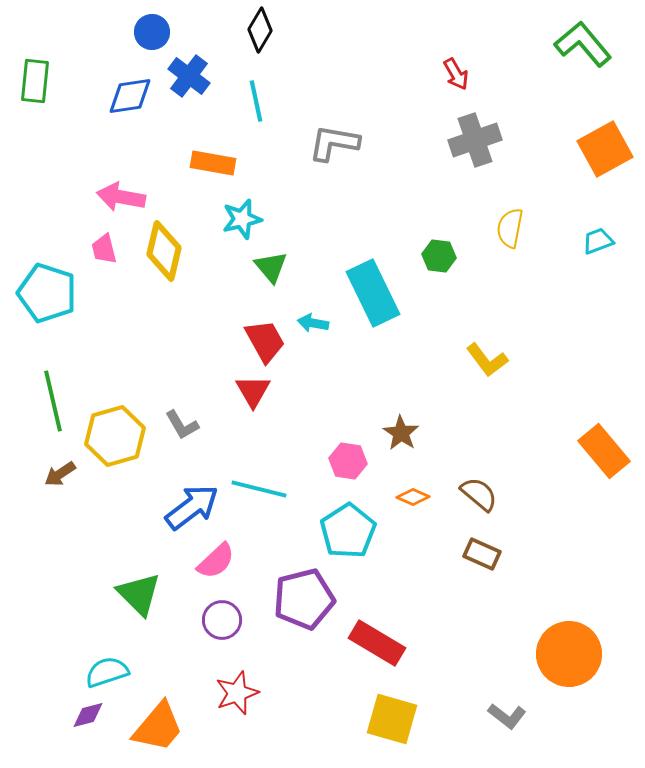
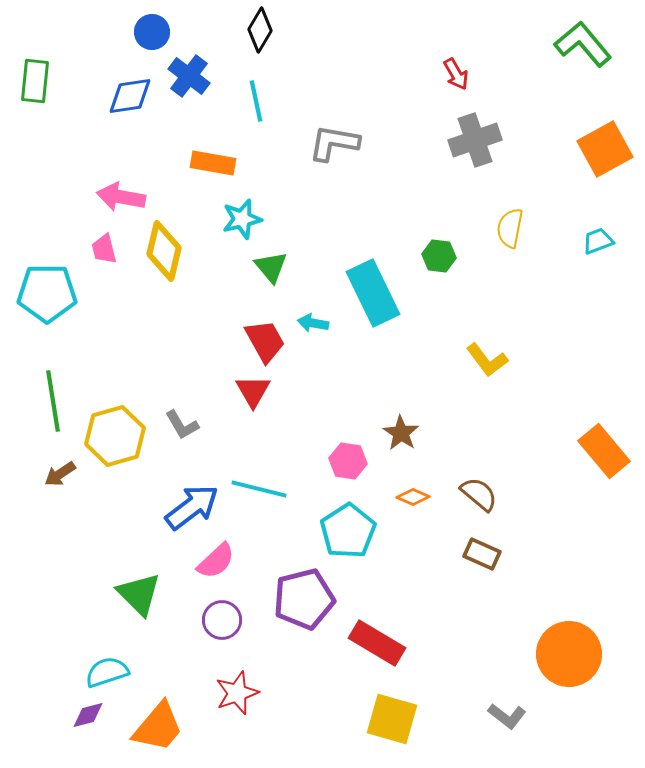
cyan pentagon at (47, 293): rotated 18 degrees counterclockwise
green line at (53, 401): rotated 4 degrees clockwise
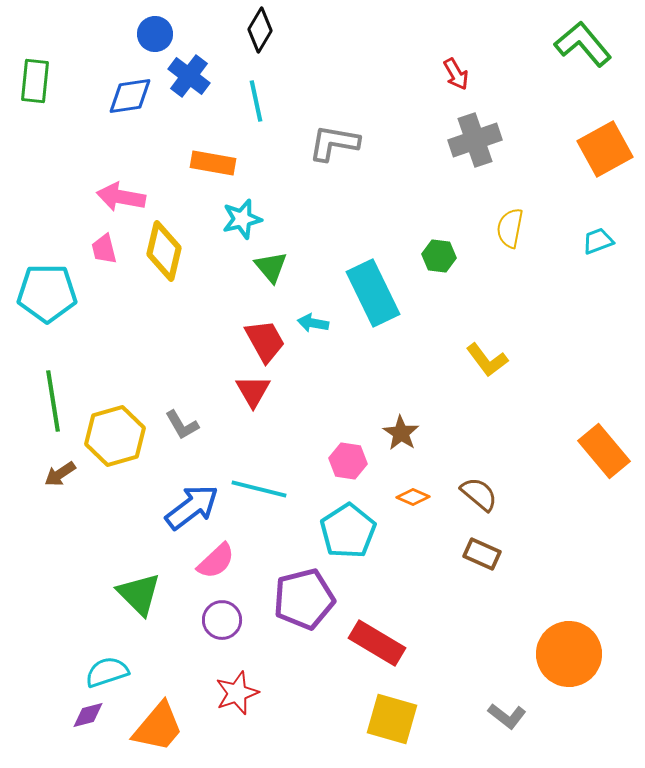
blue circle at (152, 32): moved 3 px right, 2 px down
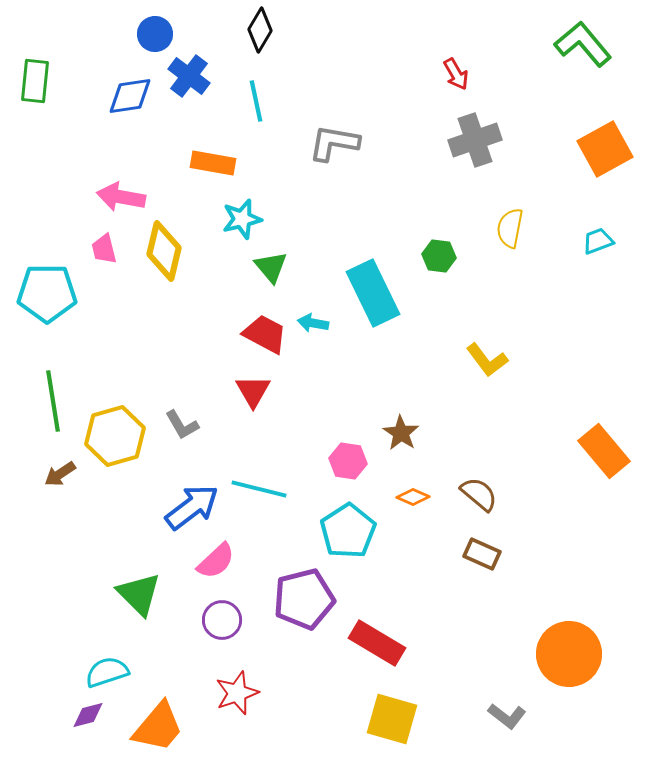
red trapezoid at (265, 341): moved 7 px up; rotated 33 degrees counterclockwise
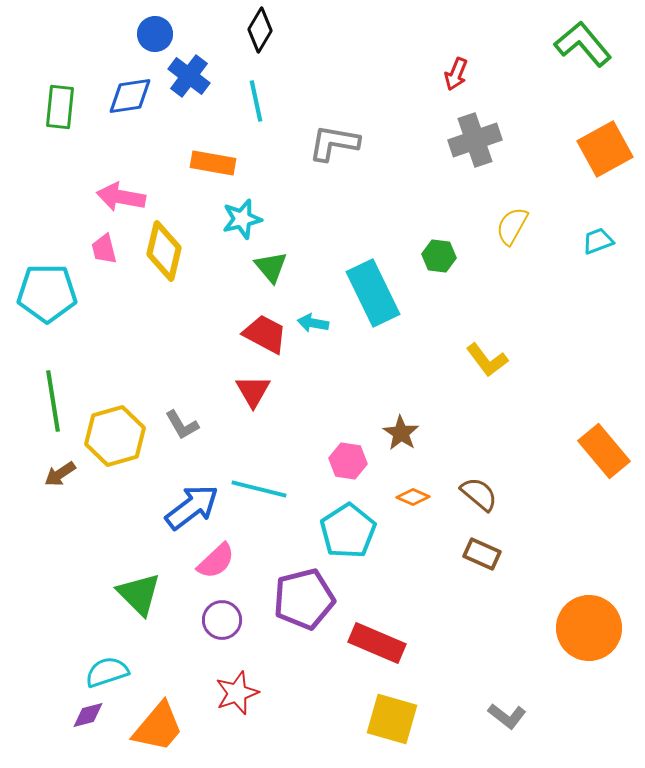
red arrow at (456, 74): rotated 52 degrees clockwise
green rectangle at (35, 81): moved 25 px right, 26 px down
yellow semicircle at (510, 228): moved 2 px right, 2 px up; rotated 18 degrees clockwise
red rectangle at (377, 643): rotated 8 degrees counterclockwise
orange circle at (569, 654): moved 20 px right, 26 px up
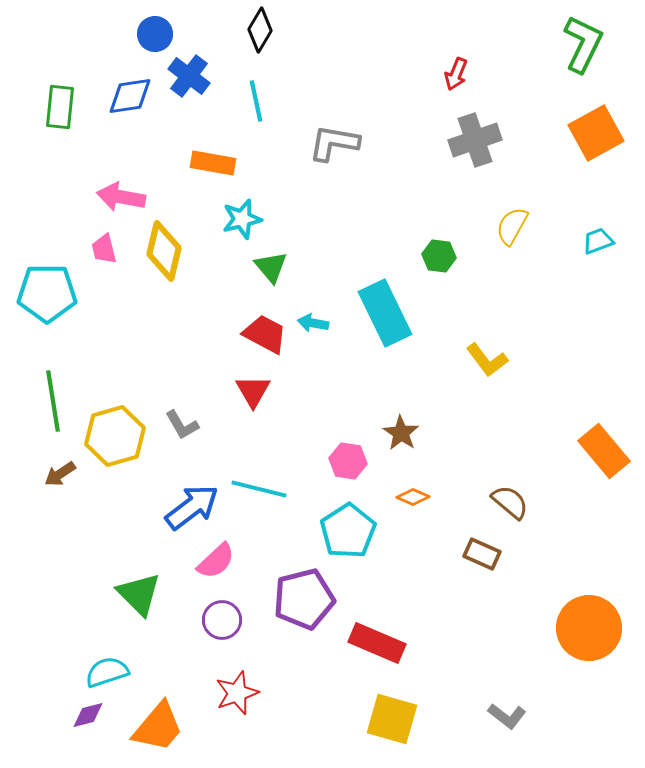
green L-shape at (583, 44): rotated 66 degrees clockwise
orange square at (605, 149): moved 9 px left, 16 px up
cyan rectangle at (373, 293): moved 12 px right, 20 px down
brown semicircle at (479, 494): moved 31 px right, 8 px down
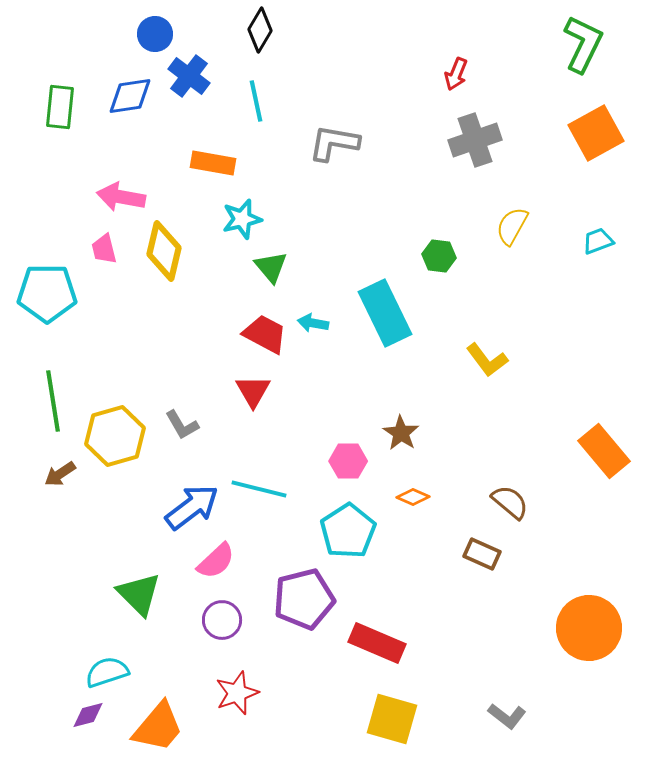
pink hexagon at (348, 461): rotated 9 degrees counterclockwise
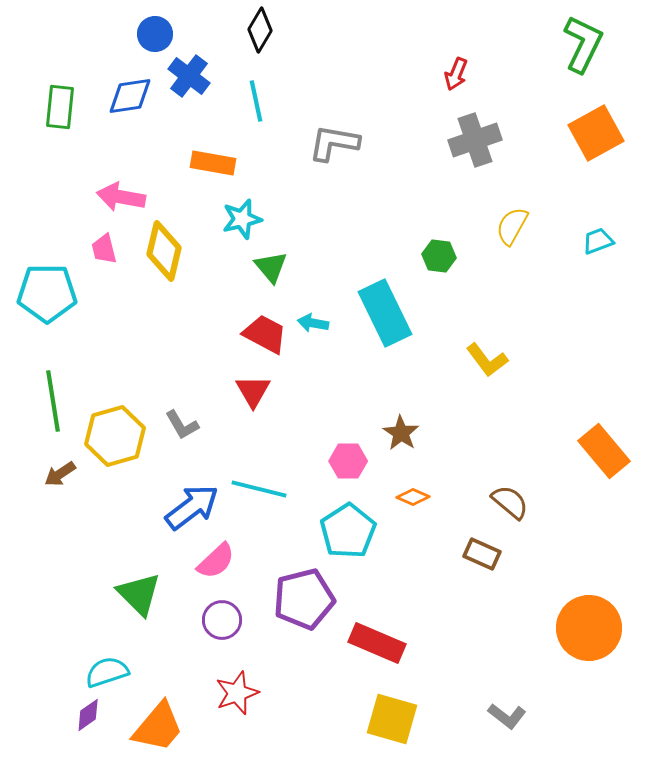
purple diamond at (88, 715): rotated 20 degrees counterclockwise
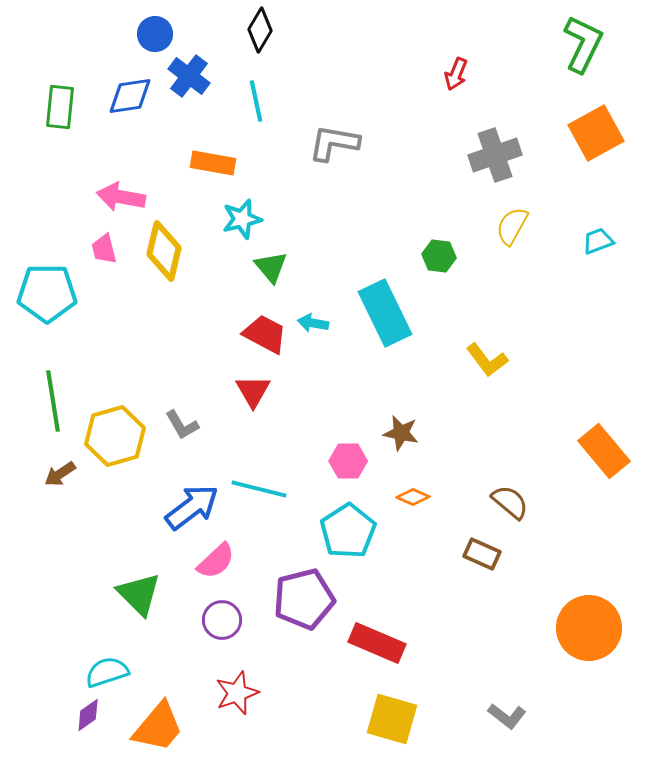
gray cross at (475, 140): moved 20 px right, 15 px down
brown star at (401, 433): rotated 21 degrees counterclockwise
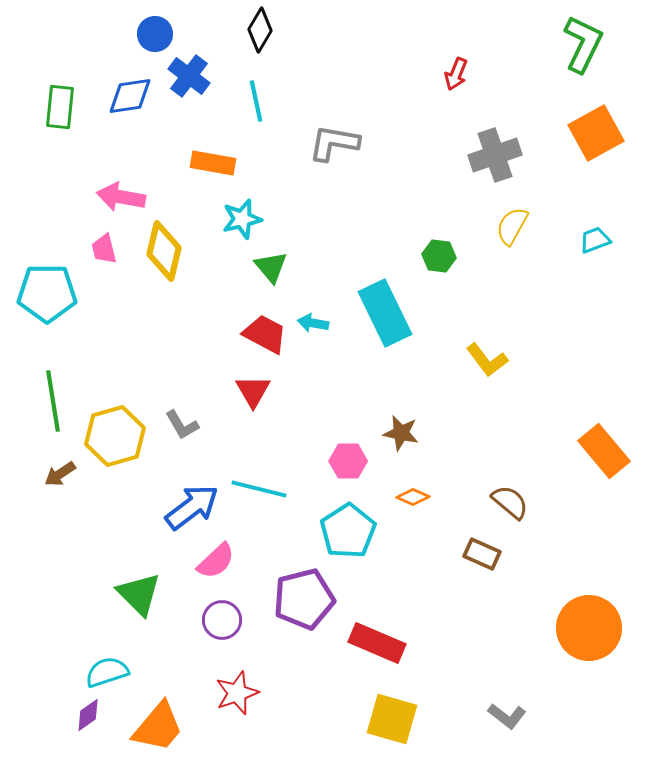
cyan trapezoid at (598, 241): moved 3 px left, 1 px up
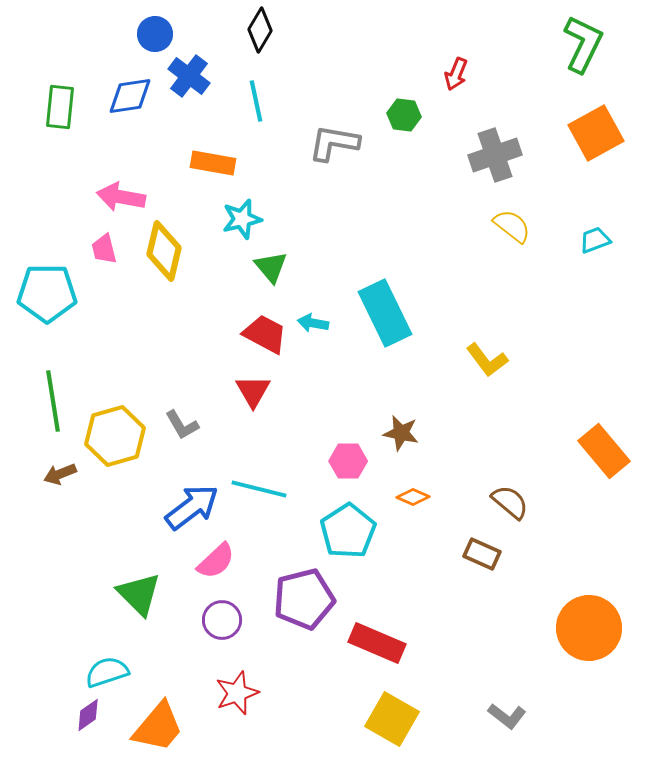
yellow semicircle at (512, 226): rotated 99 degrees clockwise
green hexagon at (439, 256): moved 35 px left, 141 px up
brown arrow at (60, 474): rotated 12 degrees clockwise
yellow square at (392, 719): rotated 14 degrees clockwise
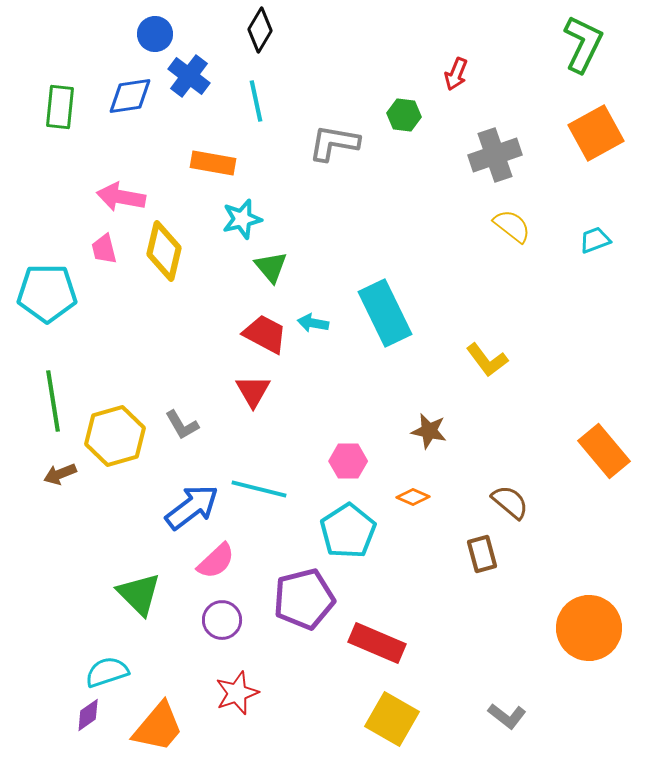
brown star at (401, 433): moved 28 px right, 2 px up
brown rectangle at (482, 554): rotated 51 degrees clockwise
